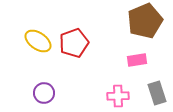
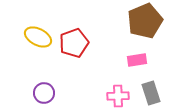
yellow ellipse: moved 4 px up; rotated 8 degrees counterclockwise
gray rectangle: moved 6 px left
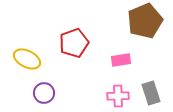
yellow ellipse: moved 11 px left, 22 px down
pink rectangle: moved 16 px left
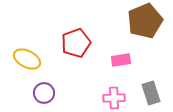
red pentagon: moved 2 px right
pink cross: moved 4 px left, 2 px down
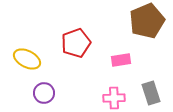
brown pentagon: moved 2 px right
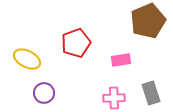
brown pentagon: moved 1 px right
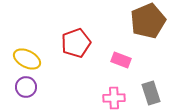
pink rectangle: rotated 30 degrees clockwise
purple circle: moved 18 px left, 6 px up
